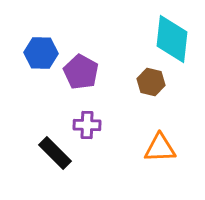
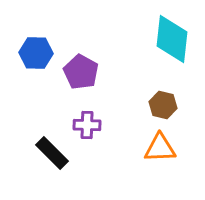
blue hexagon: moved 5 px left
brown hexagon: moved 12 px right, 23 px down
black rectangle: moved 3 px left
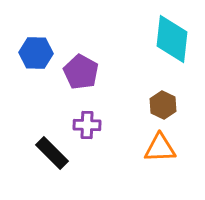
brown hexagon: rotated 12 degrees clockwise
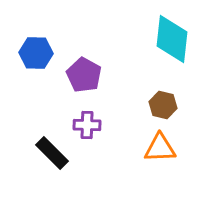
purple pentagon: moved 3 px right, 3 px down
brown hexagon: rotated 12 degrees counterclockwise
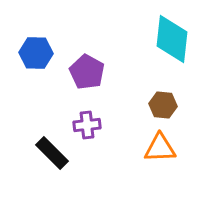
purple pentagon: moved 3 px right, 3 px up
brown hexagon: rotated 8 degrees counterclockwise
purple cross: rotated 8 degrees counterclockwise
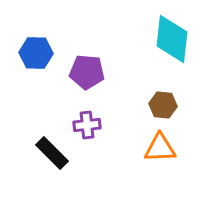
purple pentagon: rotated 24 degrees counterclockwise
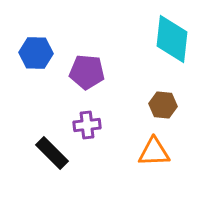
orange triangle: moved 6 px left, 4 px down
